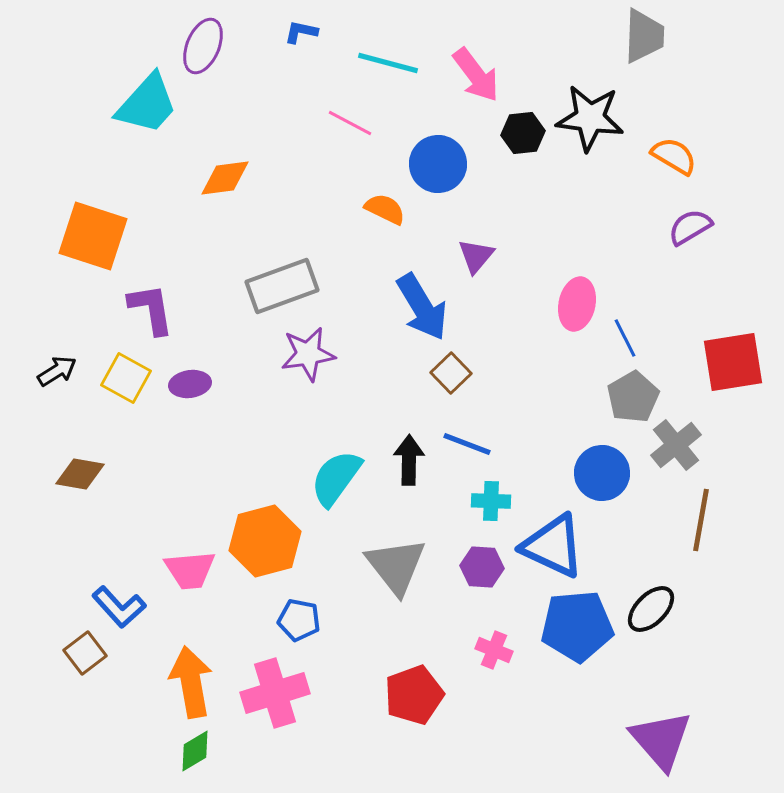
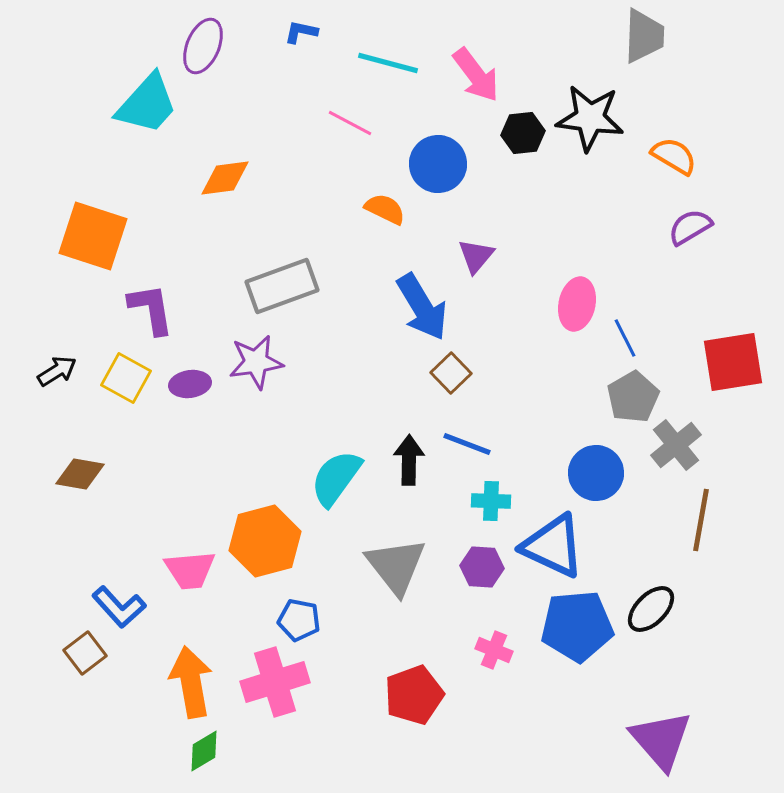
purple star at (308, 354): moved 52 px left, 8 px down
blue circle at (602, 473): moved 6 px left
pink cross at (275, 693): moved 11 px up
green diamond at (195, 751): moved 9 px right
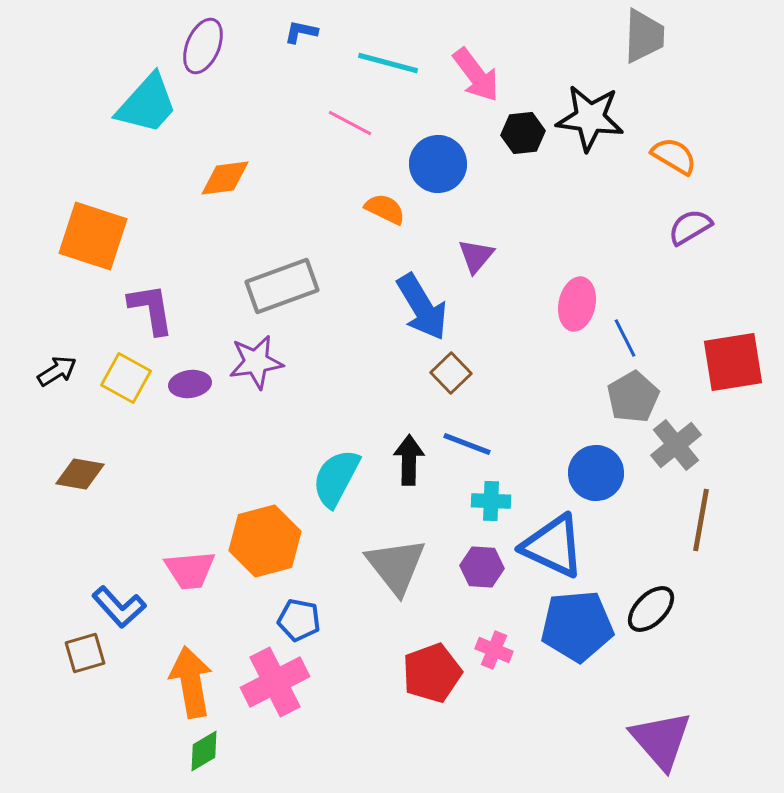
cyan semicircle at (336, 478): rotated 8 degrees counterclockwise
brown square at (85, 653): rotated 21 degrees clockwise
pink cross at (275, 682): rotated 10 degrees counterclockwise
red pentagon at (414, 695): moved 18 px right, 22 px up
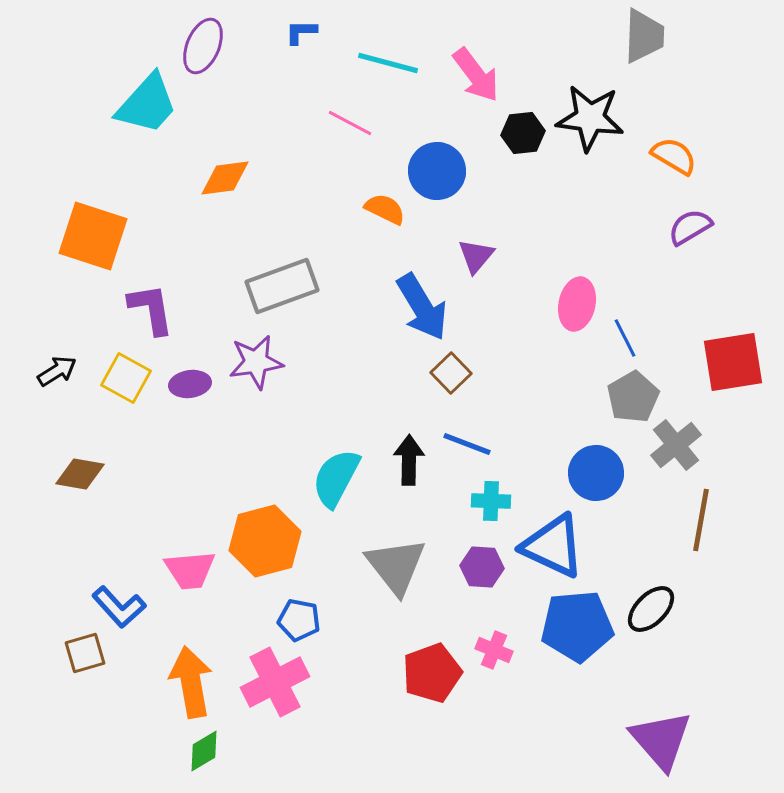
blue L-shape at (301, 32): rotated 12 degrees counterclockwise
blue circle at (438, 164): moved 1 px left, 7 px down
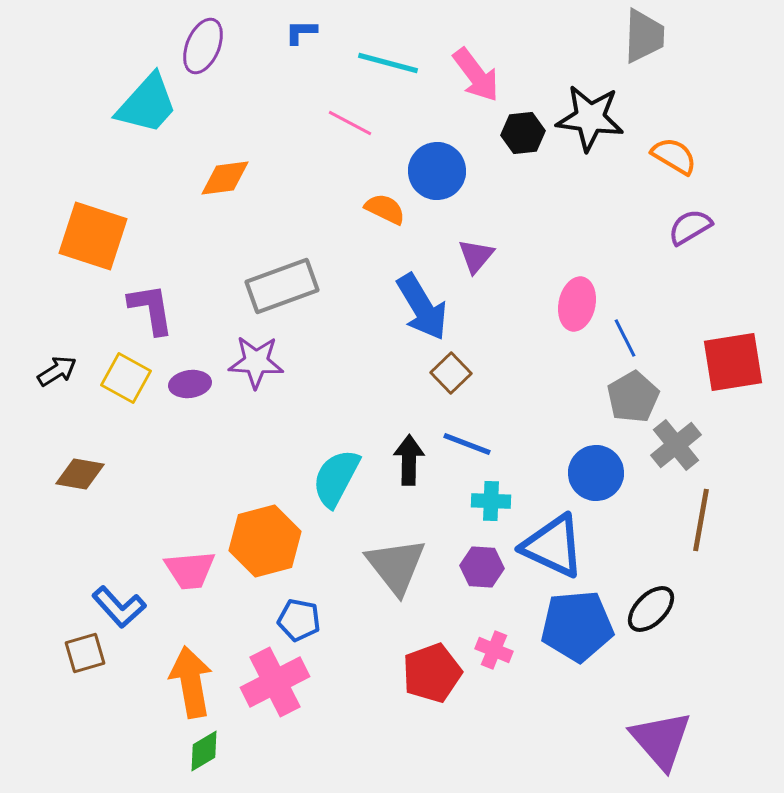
purple star at (256, 362): rotated 12 degrees clockwise
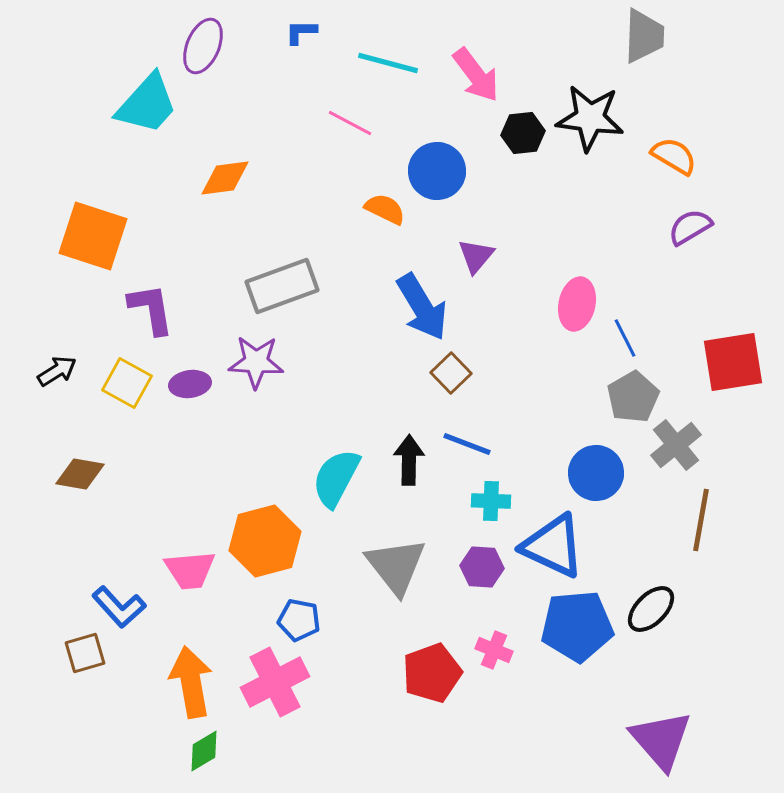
yellow square at (126, 378): moved 1 px right, 5 px down
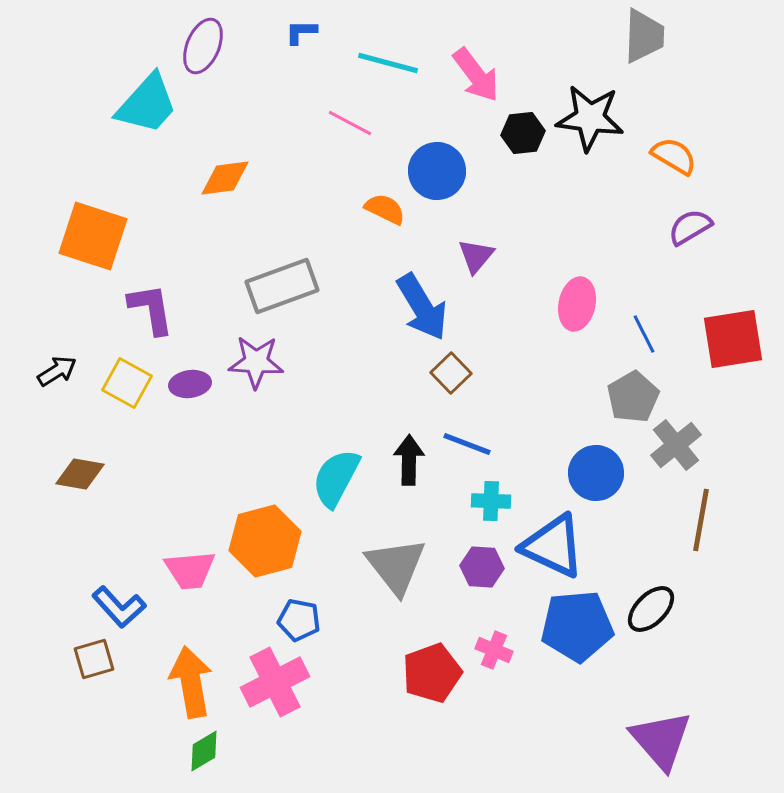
blue line at (625, 338): moved 19 px right, 4 px up
red square at (733, 362): moved 23 px up
brown square at (85, 653): moved 9 px right, 6 px down
